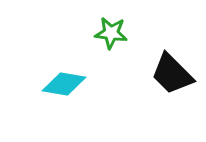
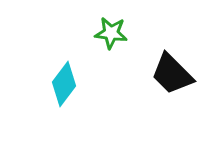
cyan diamond: rotated 63 degrees counterclockwise
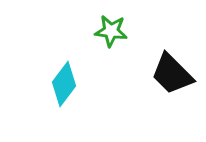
green star: moved 2 px up
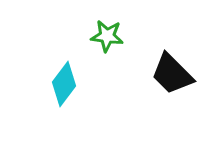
green star: moved 4 px left, 5 px down
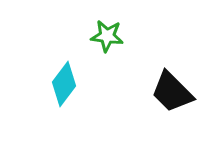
black trapezoid: moved 18 px down
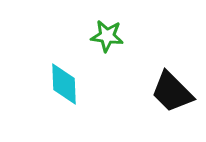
cyan diamond: rotated 39 degrees counterclockwise
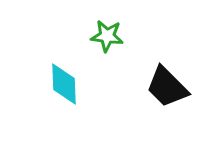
black trapezoid: moved 5 px left, 5 px up
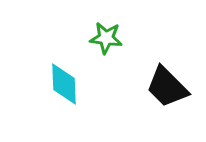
green star: moved 1 px left, 2 px down
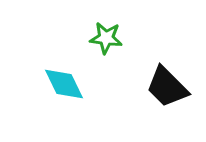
cyan diamond: rotated 24 degrees counterclockwise
